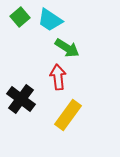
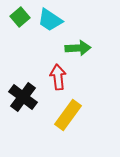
green arrow: moved 11 px right; rotated 35 degrees counterclockwise
black cross: moved 2 px right, 2 px up
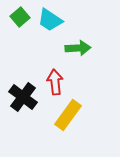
red arrow: moved 3 px left, 5 px down
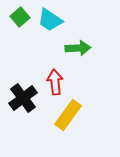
black cross: moved 1 px down; rotated 16 degrees clockwise
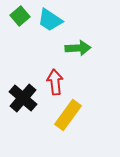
green square: moved 1 px up
black cross: rotated 12 degrees counterclockwise
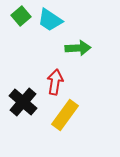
green square: moved 1 px right
red arrow: rotated 15 degrees clockwise
black cross: moved 4 px down
yellow rectangle: moved 3 px left
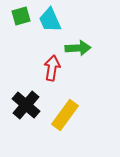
green square: rotated 24 degrees clockwise
cyan trapezoid: rotated 32 degrees clockwise
red arrow: moved 3 px left, 14 px up
black cross: moved 3 px right, 3 px down
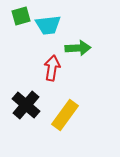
cyan trapezoid: moved 2 px left, 5 px down; rotated 72 degrees counterclockwise
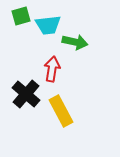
green arrow: moved 3 px left, 6 px up; rotated 15 degrees clockwise
red arrow: moved 1 px down
black cross: moved 11 px up
yellow rectangle: moved 4 px left, 4 px up; rotated 64 degrees counterclockwise
